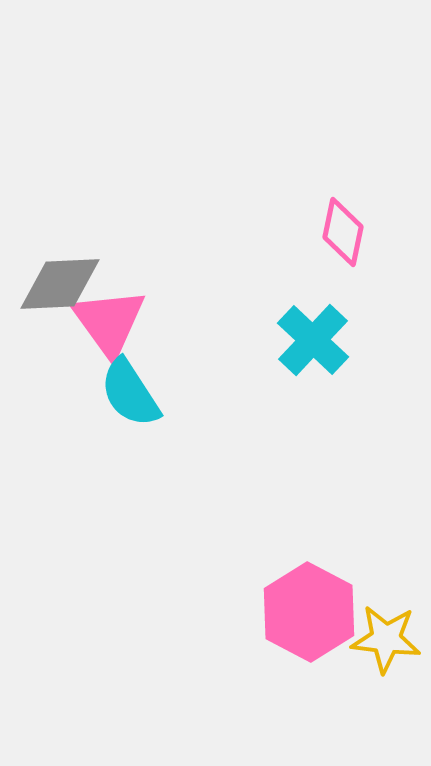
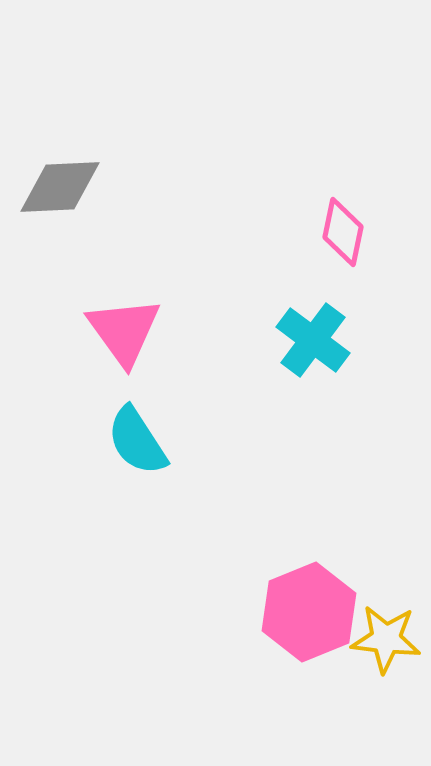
gray diamond: moved 97 px up
pink triangle: moved 15 px right, 9 px down
cyan cross: rotated 6 degrees counterclockwise
cyan semicircle: moved 7 px right, 48 px down
pink hexagon: rotated 10 degrees clockwise
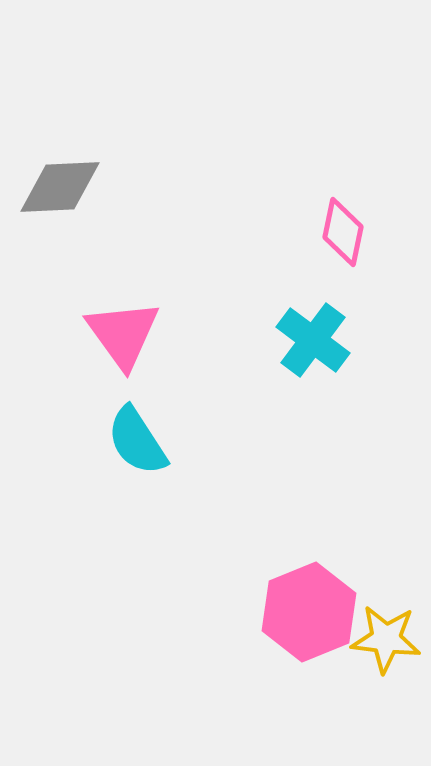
pink triangle: moved 1 px left, 3 px down
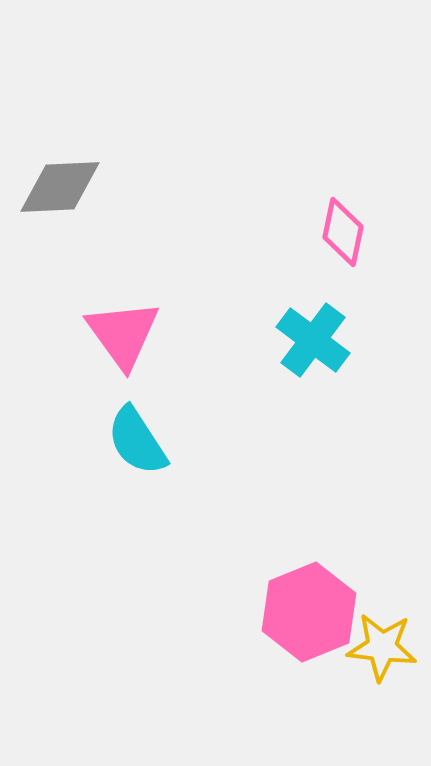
yellow star: moved 4 px left, 8 px down
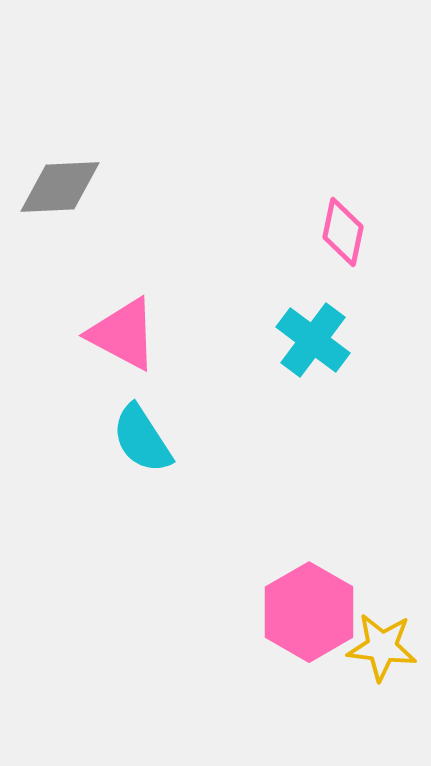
pink triangle: rotated 26 degrees counterclockwise
cyan semicircle: moved 5 px right, 2 px up
pink hexagon: rotated 8 degrees counterclockwise
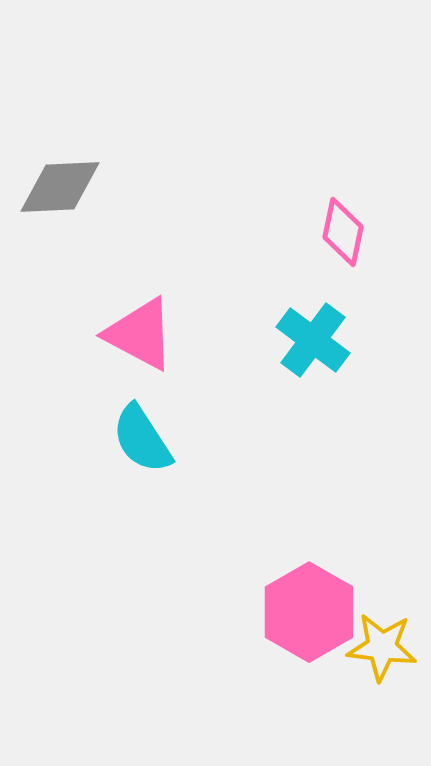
pink triangle: moved 17 px right
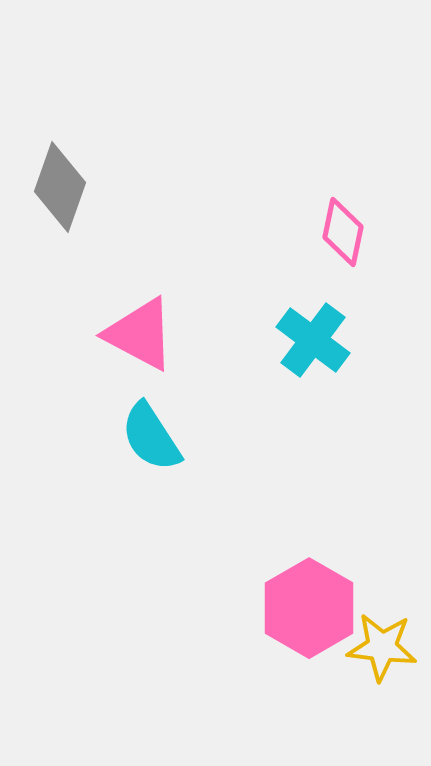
gray diamond: rotated 68 degrees counterclockwise
cyan semicircle: moved 9 px right, 2 px up
pink hexagon: moved 4 px up
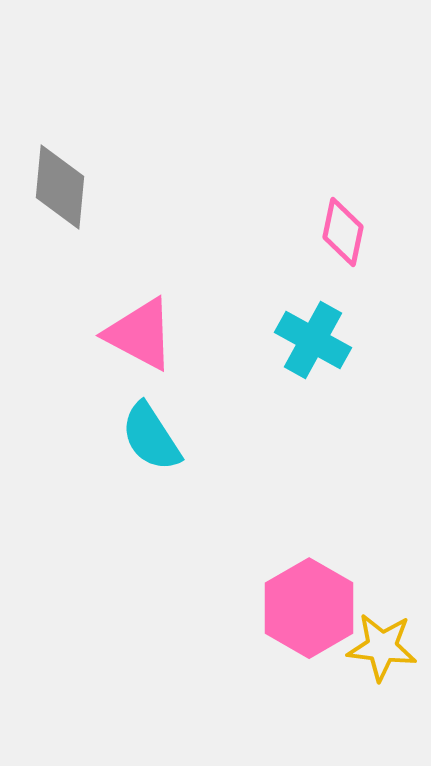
gray diamond: rotated 14 degrees counterclockwise
cyan cross: rotated 8 degrees counterclockwise
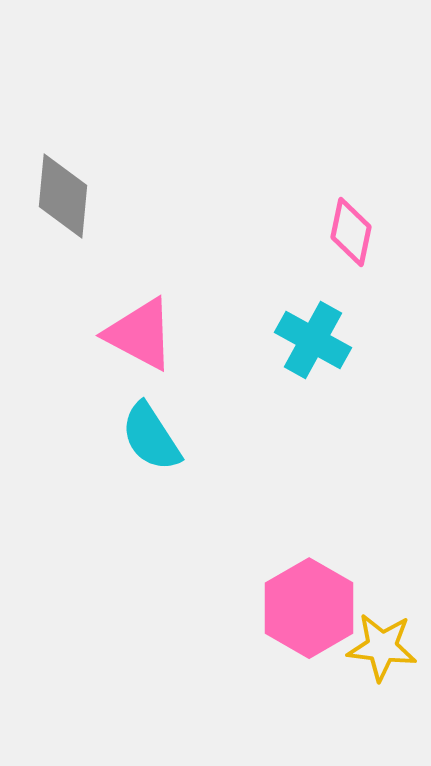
gray diamond: moved 3 px right, 9 px down
pink diamond: moved 8 px right
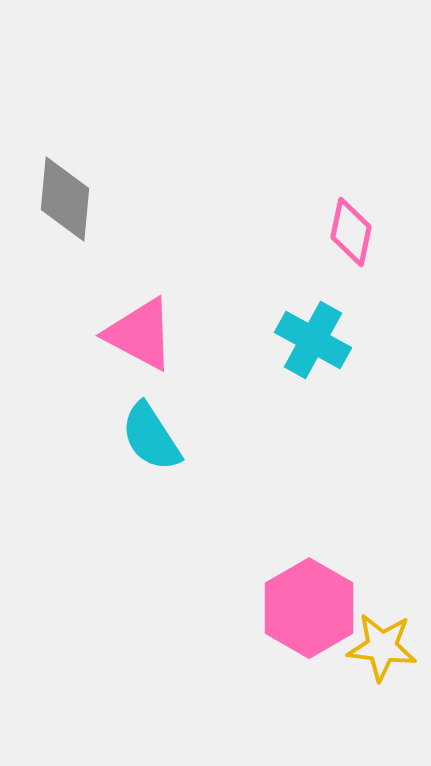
gray diamond: moved 2 px right, 3 px down
